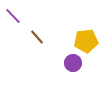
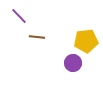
purple line: moved 6 px right
brown line: rotated 42 degrees counterclockwise
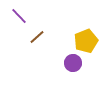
brown line: rotated 49 degrees counterclockwise
yellow pentagon: rotated 15 degrees counterclockwise
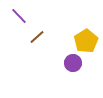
yellow pentagon: rotated 10 degrees counterclockwise
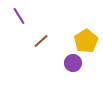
purple line: rotated 12 degrees clockwise
brown line: moved 4 px right, 4 px down
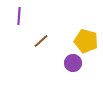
purple line: rotated 36 degrees clockwise
yellow pentagon: rotated 25 degrees counterclockwise
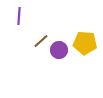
yellow pentagon: moved 1 px left, 2 px down; rotated 10 degrees counterclockwise
purple circle: moved 14 px left, 13 px up
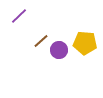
purple line: rotated 42 degrees clockwise
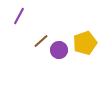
purple line: rotated 18 degrees counterclockwise
yellow pentagon: rotated 25 degrees counterclockwise
